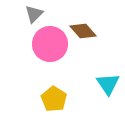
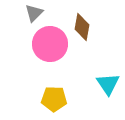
gray triangle: moved 1 px up
brown diamond: moved 1 px left, 4 px up; rotated 52 degrees clockwise
yellow pentagon: rotated 30 degrees counterclockwise
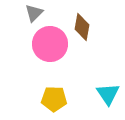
cyan triangle: moved 10 px down
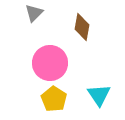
pink circle: moved 19 px down
cyan triangle: moved 9 px left, 1 px down
yellow pentagon: rotated 30 degrees clockwise
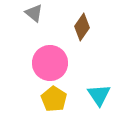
gray triangle: rotated 36 degrees counterclockwise
brown diamond: rotated 24 degrees clockwise
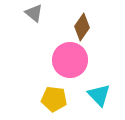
pink circle: moved 20 px right, 3 px up
cyan triangle: rotated 10 degrees counterclockwise
yellow pentagon: rotated 25 degrees counterclockwise
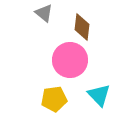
gray triangle: moved 10 px right
brown diamond: rotated 28 degrees counterclockwise
yellow pentagon: rotated 15 degrees counterclockwise
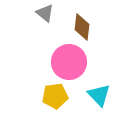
gray triangle: moved 1 px right
pink circle: moved 1 px left, 2 px down
yellow pentagon: moved 1 px right, 3 px up
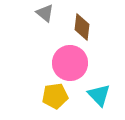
pink circle: moved 1 px right, 1 px down
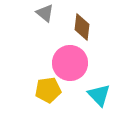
yellow pentagon: moved 7 px left, 6 px up
